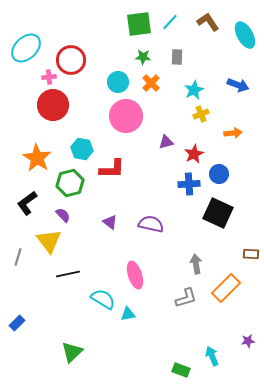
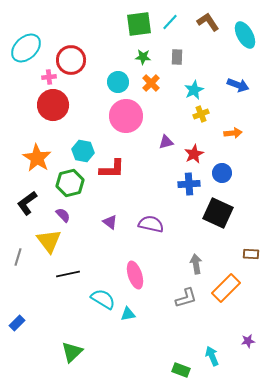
cyan hexagon at (82, 149): moved 1 px right, 2 px down
blue circle at (219, 174): moved 3 px right, 1 px up
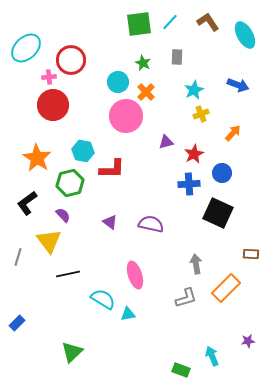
green star at (143, 57): moved 6 px down; rotated 21 degrees clockwise
orange cross at (151, 83): moved 5 px left, 9 px down
orange arrow at (233, 133): rotated 42 degrees counterclockwise
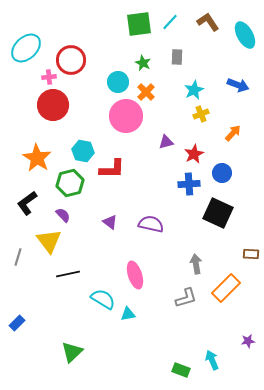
cyan arrow at (212, 356): moved 4 px down
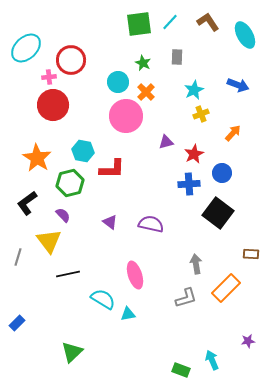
black square at (218, 213): rotated 12 degrees clockwise
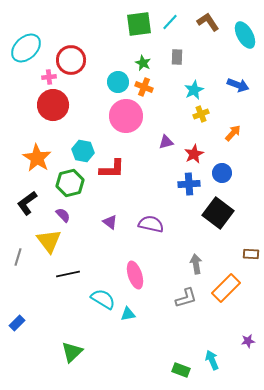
orange cross at (146, 92): moved 2 px left, 5 px up; rotated 24 degrees counterclockwise
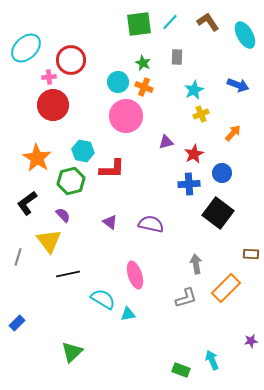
green hexagon at (70, 183): moved 1 px right, 2 px up
purple star at (248, 341): moved 3 px right
